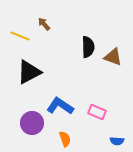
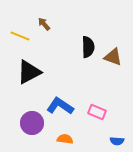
orange semicircle: rotated 63 degrees counterclockwise
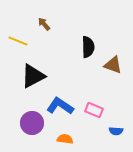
yellow line: moved 2 px left, 5 px down
brown triangle: moved 8 px down
black triangle: moved 4 px right, 4 px down
pink rectangle: moved 3 px left, 2 px up
blue semicircle: moved 1 px left, 10 px up
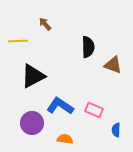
brown arrow: moved 1 px right
yellow line: rotated 24 degrees counterclockwise
blue semicircle: moved 1 px up; rotated 88 degrees clockwise
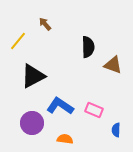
yellow line: rotated 48 degrees counterclockwise
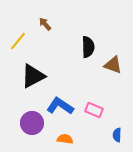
blue semicircle: moved 1 px right, 5 px down
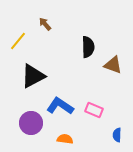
purple circle: moved 1 px left
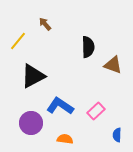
pink rectangle: moved 2 px right, 1 px down; rotated 66 degrees counterclockwise
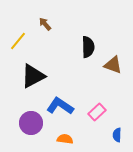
pink rectangle: moved 1 px right, 1 px down
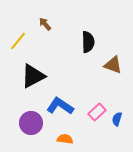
black semicircle: moved 5 px up
blue semicircle: moved 16 px up; rotated 16 degrees clockwise
